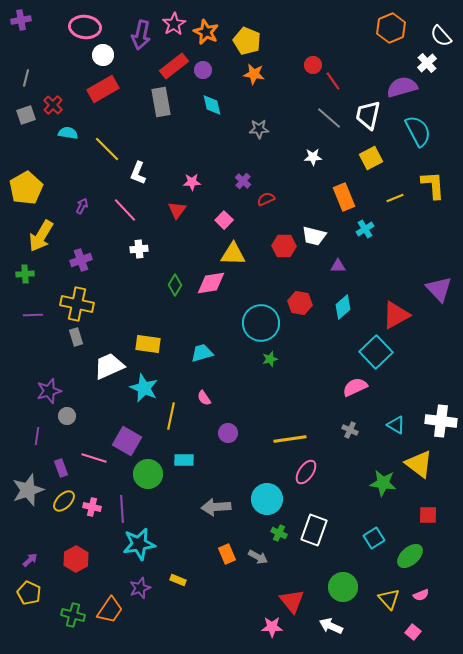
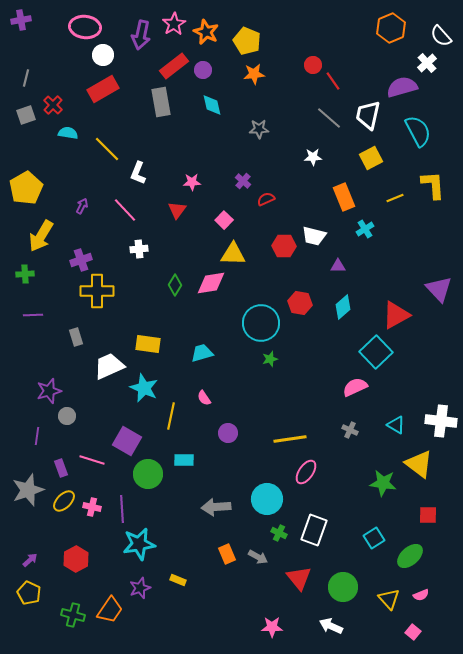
orange star at (254, 74): rotated 15 degrees counterclockwise
yellow cross at (77, 304): moved 20 px right, 13 px up; rotated 12 degrees counterclockwise
pink line at (94, 458): moved 2 px left, 2 px down
red triangle at (292, 601): moved 7 px right, 23 px up
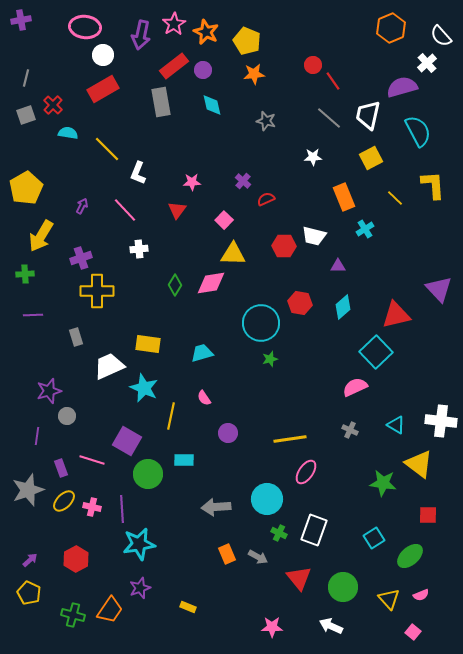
gray star at (259, 129): moved 7 px right, 8 px up; rotated 18 degrees clockwise
yellow line at (395, 198): rotated 66 degrees clockwise
purple cross at (81, 260): moved 2 px up
red triangle at (396, 315): rotated 16 degrees clockwise
yellow rectangle at (178, 580): moved 10 px right, 27 px down
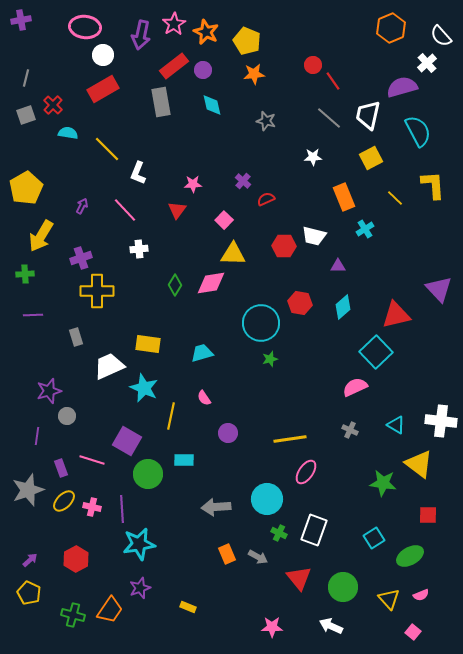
pink star at (192, 182): moved 1 px right, 2 px down
green ellipse at (410, 556): rotated 12 degrees clockwise
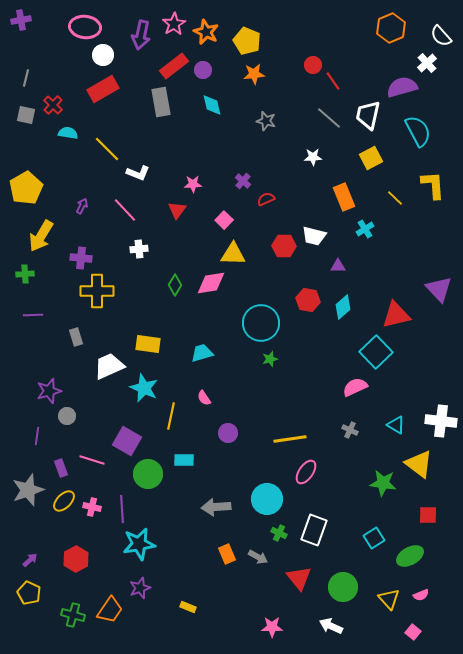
gray square at (26, 115): rotated 30 degrees clockwise
white L-shape at (138, 173): rotated 90 degrees counterclockwise
purple cross at (81, 258): rotated 25 degrees clockwise
red hexagon at (300, 303): moved 8 px right, 3 px up
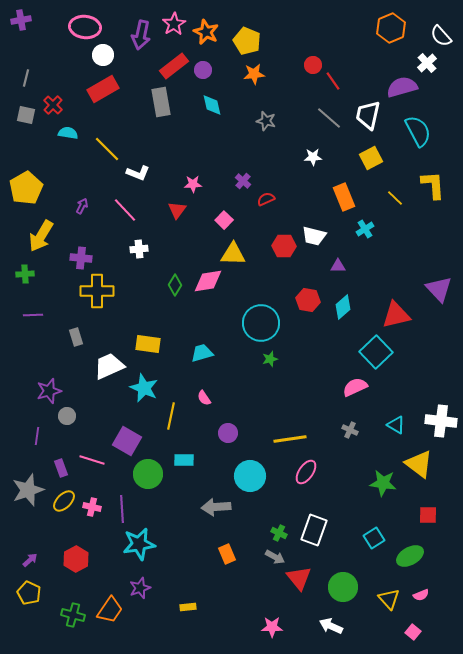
pink diamond at (211, 283): moved 3 px left, 2 px up
cyan circle at (267, 499): moved 17 px left, 23 px up
gray arrow at (258, 557): moved 17 px right
yellow rectangle at (188, 607): rotated 28 degrees counterclockwise
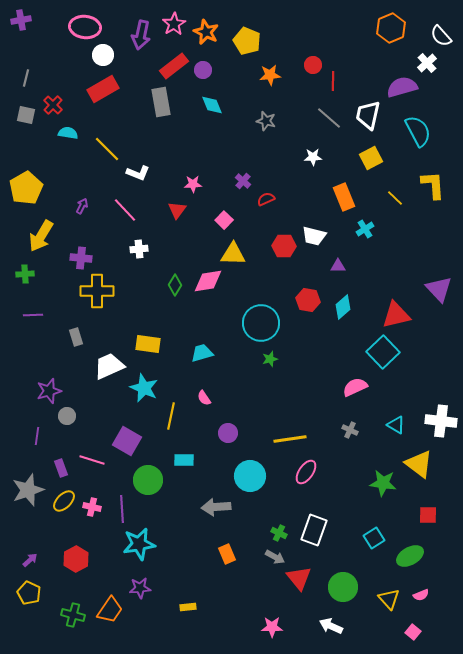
orange star at (254, 74): moved 16 px right, 1 px down
red line at (333, 81): rotated 36 degrees clockwise
cyan diamond at (212, 105): rotated 10 degrees counterclockwise
cyan square at (376, 352): moved 7 px right
green circle at (148, 474): moved 6 px down
purple star at (140, 588): rotated 15 degrees clockwise
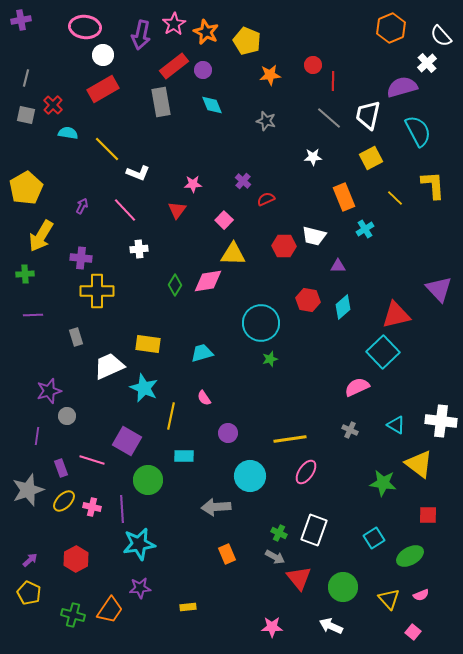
pink semicircle at (355, 387): moved 2 px right
cyan rectangle at (184, 460): moved 4 px up
